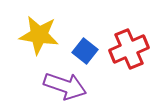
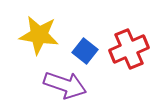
purple arrow: moved 1 px up
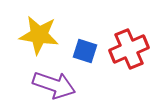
blue square: rotated 20 degrees counterclockwise
purple arrow: moved 11 px left
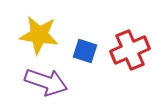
red cross: moved 1 px right, 1 px down
purple arrow: moved 8 px left, 3 px up
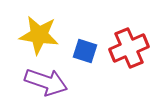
red cross: moved 1 px left, 2 px up
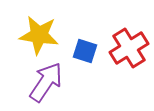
red cross: rotated 9 degrees counterclockwise
purple arrow: rotated 75 degrees counterclockwise
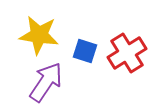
red cross: moved 2 px left, 5 px down
